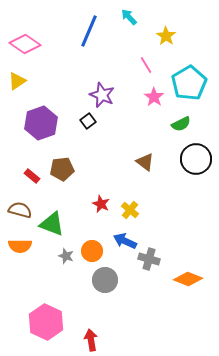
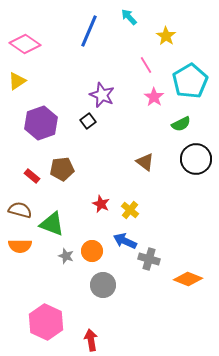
cyan pentagon: moved 1 px right, 2 px up
gray circle: moved 2 px left, 5 px down
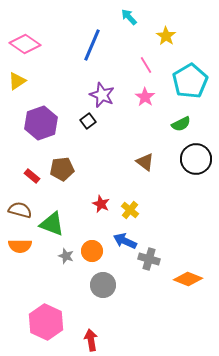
blue line: moved 3 px right, 14 px down
pink star: moved 9 px left
